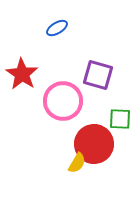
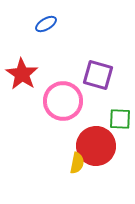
blue ellipse: moved 11 px left, 4 px up
red circle: moved 2 px right, 2 px down
yellow semicircle: rotated 20 degrees counterclockwise
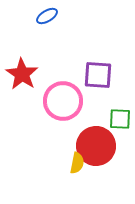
blue ellipse: moved 1 px right, 8 px up
purple square: rotated 12 degrees counterclockwise
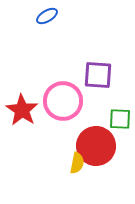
red star: moved 36 px down
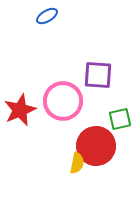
red star: moved 2 px left; rotated 16 degrees clockwise
green square: rotated 15 degrees counterclockwise
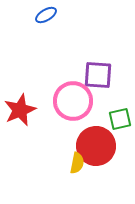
blue ellipse: moved 1 px left, 1 px up
pink circle: moved 10 px right
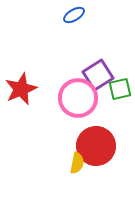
blue ellipse: moved 28 px right
purple square: rotated 36 degrees counterclockwise
pink circle: moved 5 px right, 3 px up
red star: moved 1 px right, 21 px up
green square: moved 30 px up
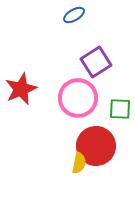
purple square: moved 2 px left, 13 px up
green square: moved 20 px down; rotated 15 degrees clockwise
yellow semicircle: moved 2 px right
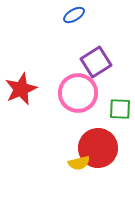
pink circle: moved 5 px up
red circle: moved 2 px right, 2 px down
yellow semicircle: rotated 65 degrees clockwise
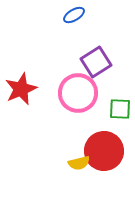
red circle: moved 6 px right, 3 px down
